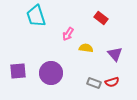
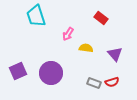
purple square: rotated 18 degrees counterclockwise
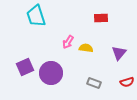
red rectangle: rotated 40 degrees counterclockwise
pink arrow: moved 8 px down
purple triangle: moved 4 px right, 1 px up; rotated 21 degrees clockwise
purple square: moved 7 px right, 4 px up
red semicircle: moved 15 px right
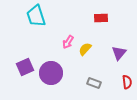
yellow semicircle: moved 1 px left, 1 px down; rotated 56 degrees counterclockwise
red semicircle: rotated 80 degrees counterclockwise
